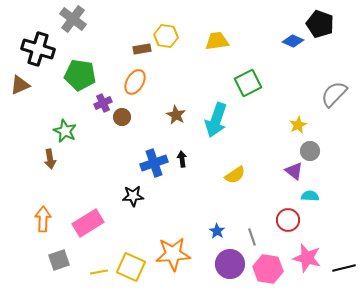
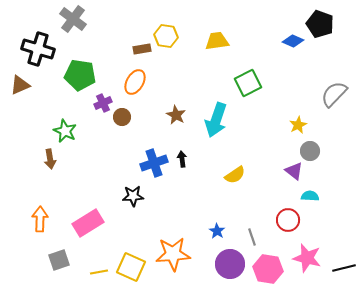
orange arrow: moved 3 px left
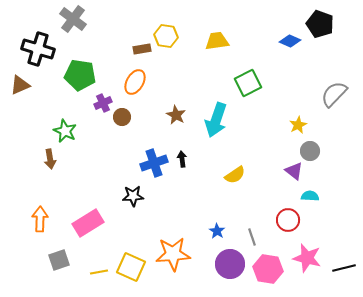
blue diamond: moved 3 px left
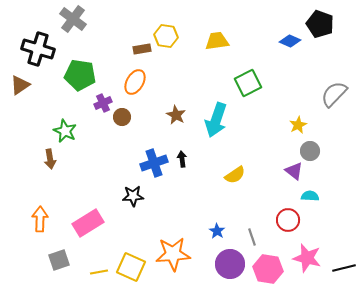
brown triangle: rotated 10 degrees counterclockwise
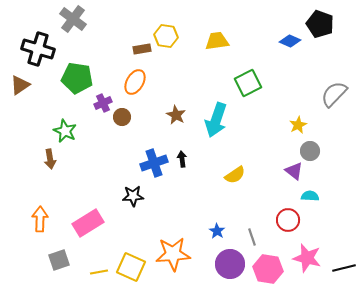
green pentagon: moved 3 px left, 3 px down
